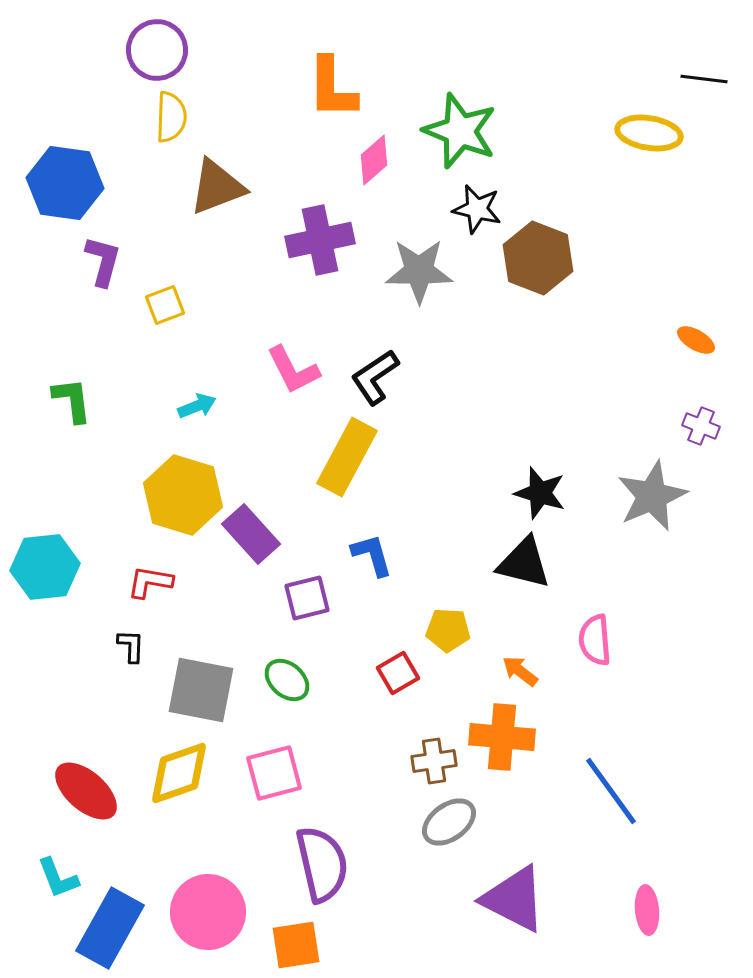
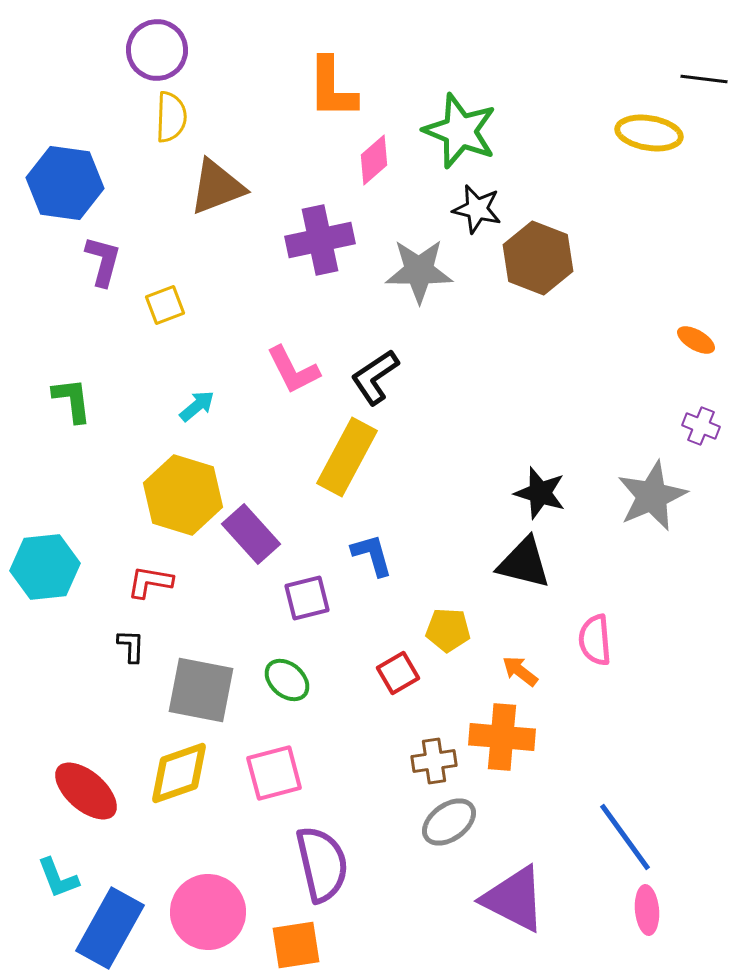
cyan arrow at (197, 406): rotated 18 degrees counterclockwise
blue line at (611, 791): moved 14 px right, 46 px down
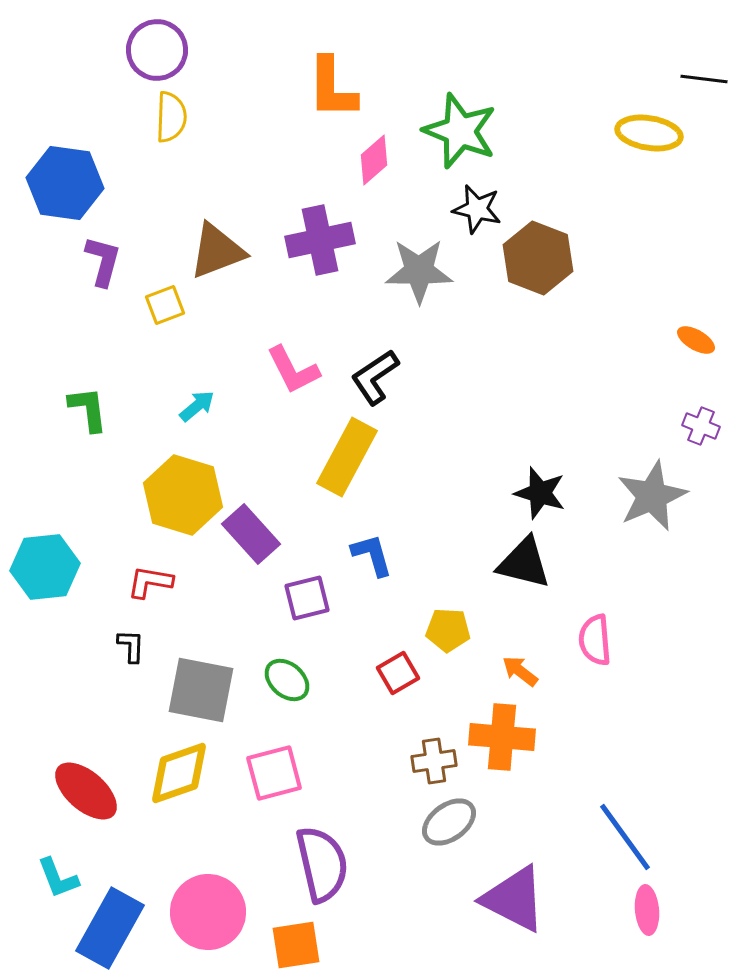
brown triangle at (217, 187): moved 64 px down
green L-shape at (72, 400): moved 16 px right, 9 px down
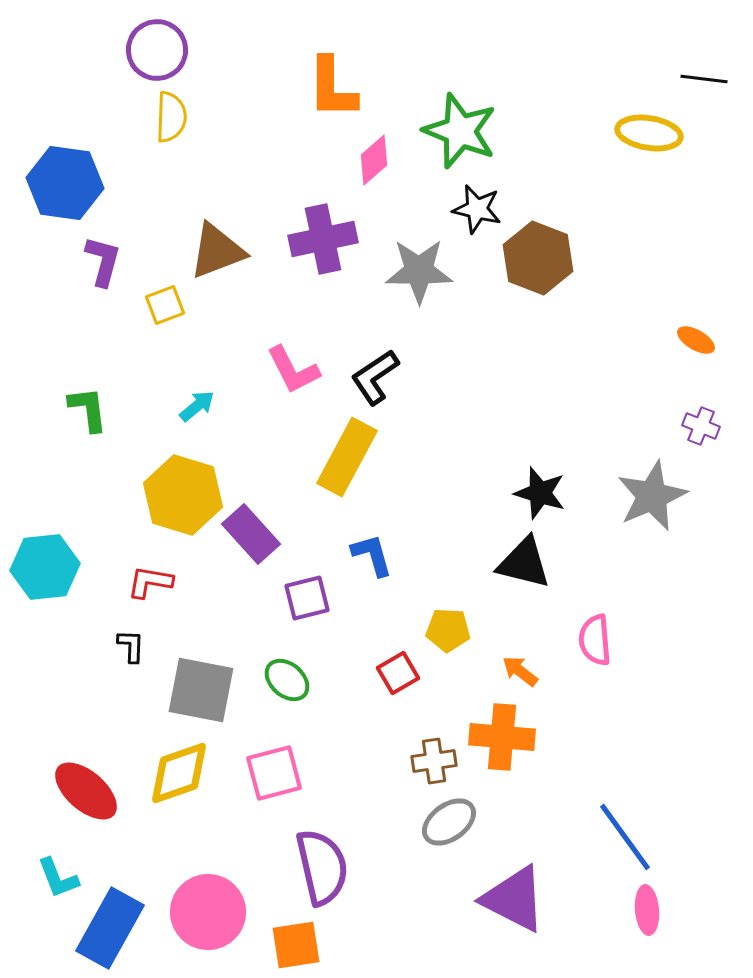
purple cross at (320, 240): moved 3 px right, 1 px up
purple semicircle at (322, 864): moved 3 px down
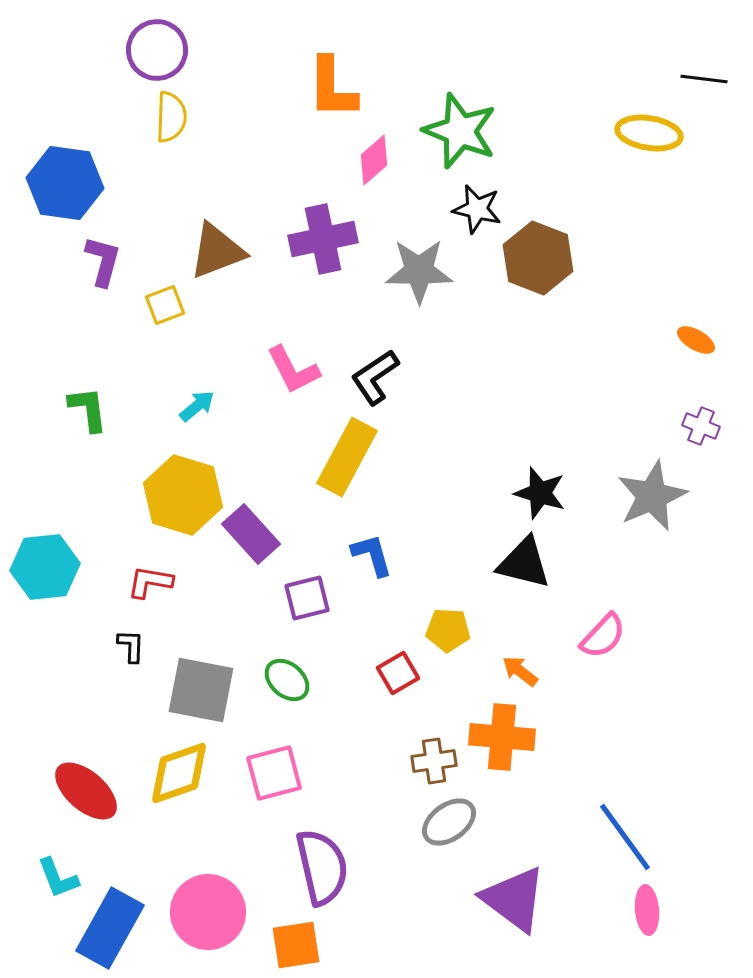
pink semicircle at (595, 640): moved 8 px right, 4 px up; rotated 132 degrees counterclockwise
purple triangle at (514, 899): rotated 10 degrees clockwise
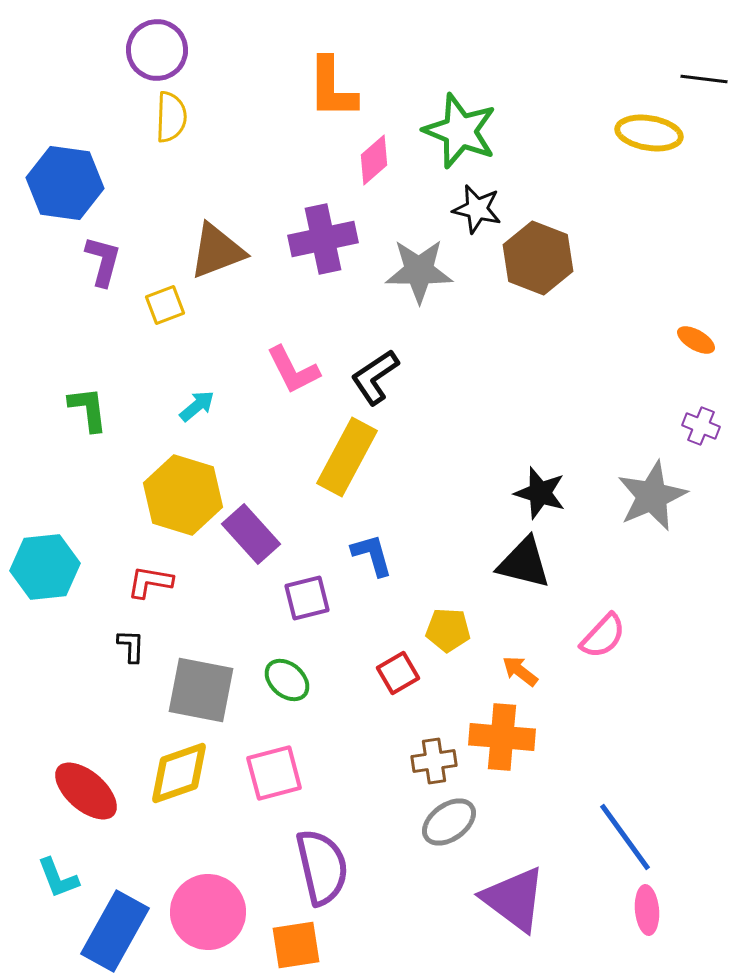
blue rectangle at (110, 928): moved 5 px right, 3 px down
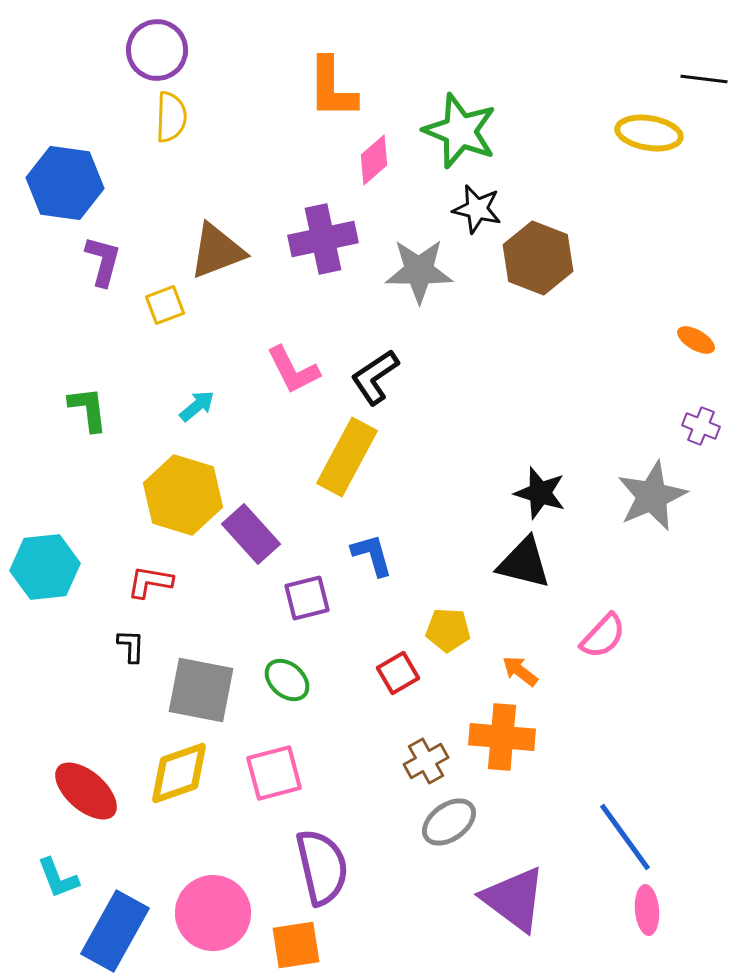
brown cross at (434, 761): moved 8 px left; rotated 21 degrees counterclockwise
pink circle at (208, 912): moved 5 px right, 1 px down
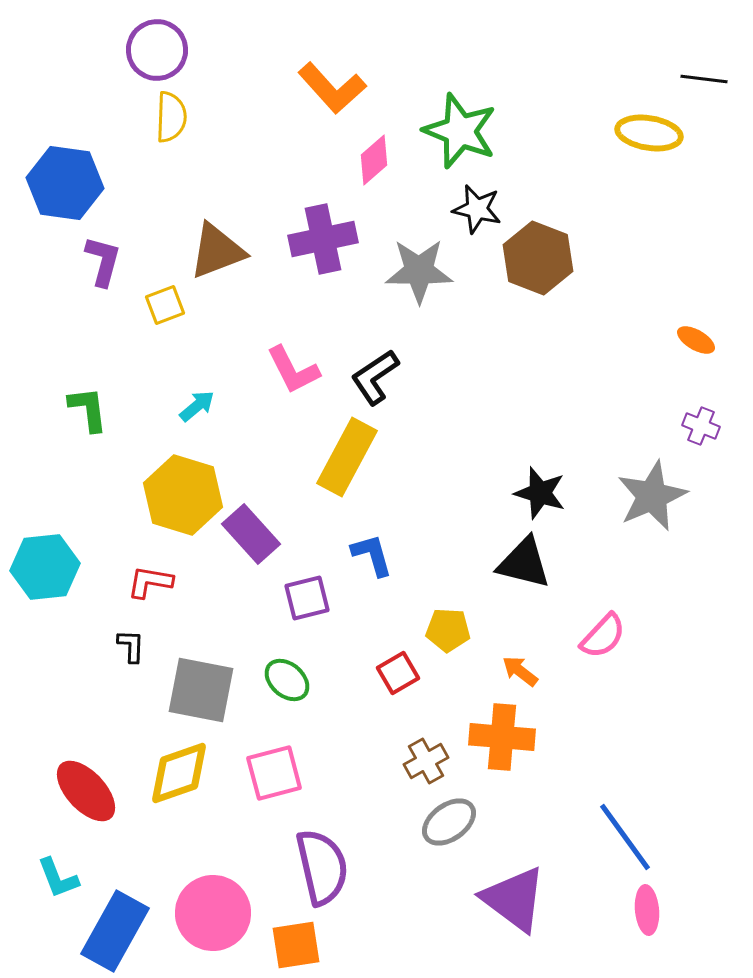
orange L-shape at (332, 88): rotated 42 degrees counterclockwise
red ellipse at (86, 791): rotated 6 degrees clockwise
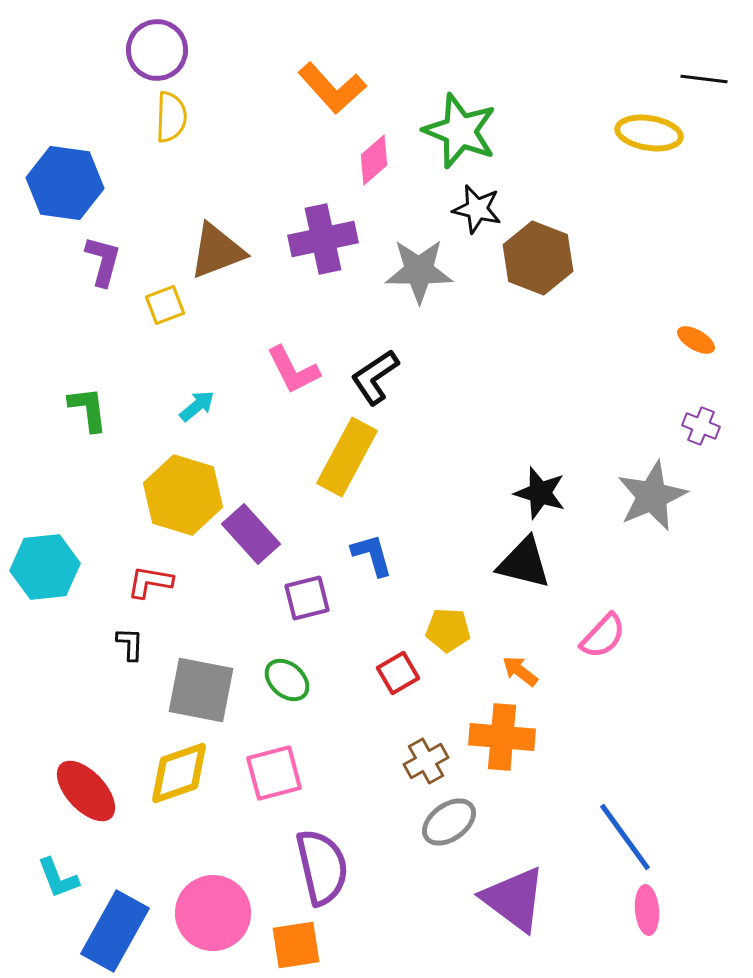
black L-shape at (131, 646): moved 1 px left, 2 px up
